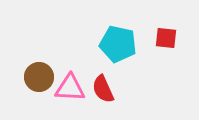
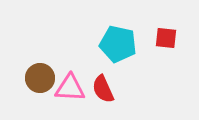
brown circle: moved 1 px right, 1 px down
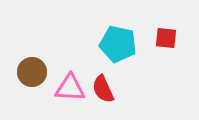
brown circle: moved 8 px left, 6 px up
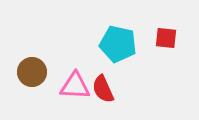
pink triangle: moved 5 px right, 2 px up
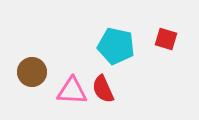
red square: moved 1 px down; rotated 10 degrees clockwise
cyan pentagon: moved 2 px left, 2 px down
pink triangle: moved 3 px left, 5 px down
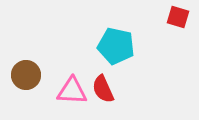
red square: moved 12 px right, 22 px up
brown circle: moved 6 px left, 3 px down
